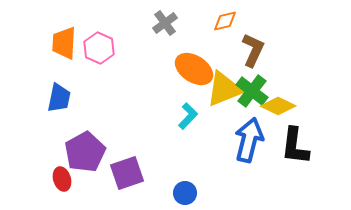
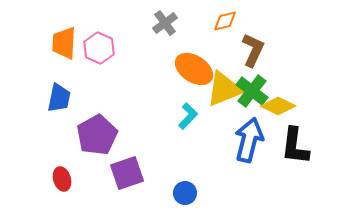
purple pentagon: moved 12 px right, 17 px up
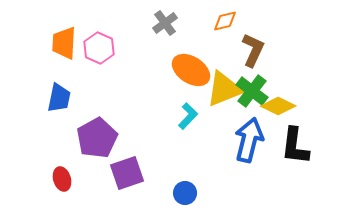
orange ellipse: moved 3 px left, 1 px down
purple pentagon: moved 3 px down
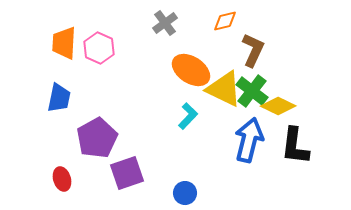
yellow triangle: rotated 48 degrees clockwise
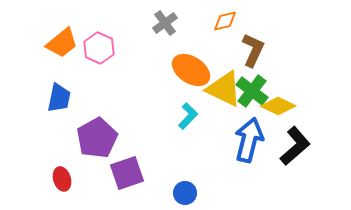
orange trapezoid: moved 2 px left; rotated 132 degrees counterclockwise
black L-shape: rotated 138 degrees counterclockwise
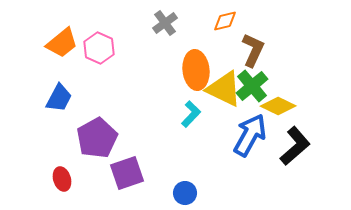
orange ellipse: moved 5 px right; rotated 51 degrees clockwise
green cross: moved 5 px up; rotated 12 degrees clockwise
blue trapezoid: rotated 16 degrees clockwise
cyan L-shape: moved 3 px right, 2 px up
blue arrow: moved 1 px right, 5 px up; rotated 15 degrees clockwise
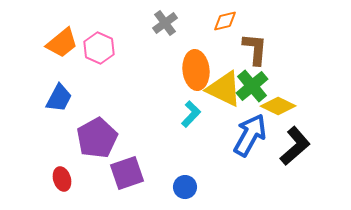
brown L-shape: moved 2 px right, 1 px up; rotated 20 degrees counterclockwise
blue circle: moved 6 px up
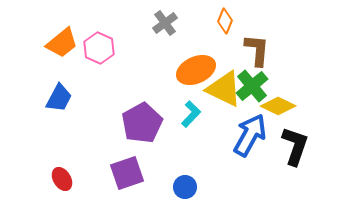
orange diamond: rotated 55 degrees counterclockwise
brown L-shape: moved 2 px right, 1 px down
orange ellipse: rotated 72 degrees clockwise
purple pentagon: moved 45 px right, 15 px up
black L-shape: rotated 30 degrees counterclockwise
red ellipse: rotated 15 degrees counterclockwise
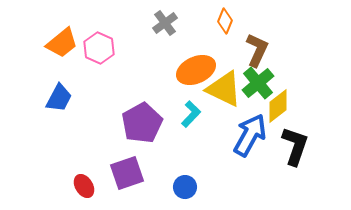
brown L-shape: rotated 20 degrees clockwise
green cross: moved 6 px right, 3 px up
yellow diamond: rotated 64 degrees counterclockwise
red ellipse: moved 22 px right, 7 px down
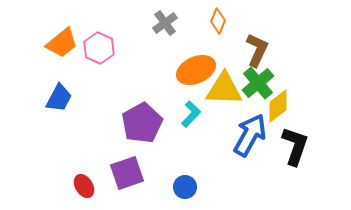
orange diamond: moved 7 px left
yellow triangle: rotated 24 degrees counterclockwise
